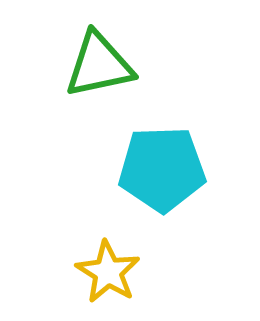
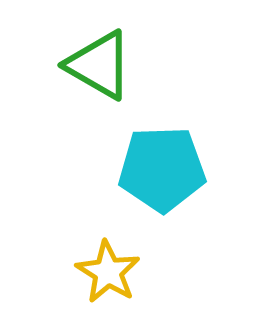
green triangle: rotated 42 degrees clockwise
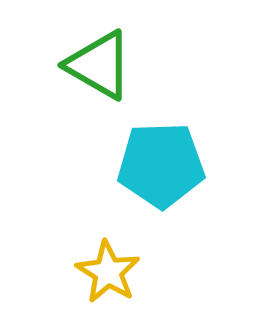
cyan pentagon: moved 1 px left, 4 px up
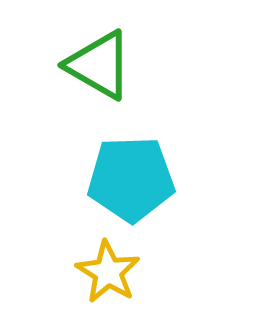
cyan pentagon: moved 30 px left, 14 px down
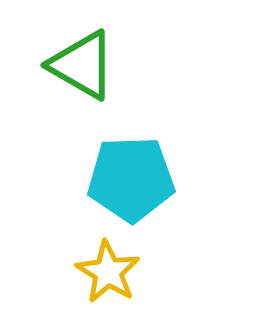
green triangle: moved 17 px left
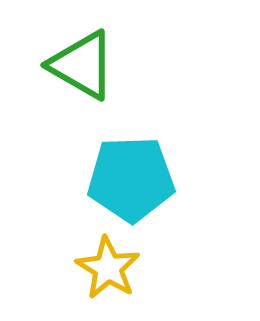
yellow star: moved 4 px up
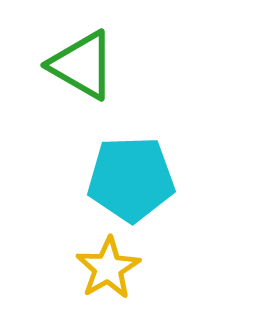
yellow star: rotated 10 degrees clockwise
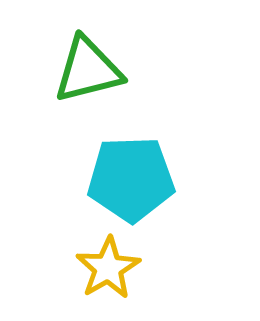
green triangle: moved 6 px right, 5 px down; rotated 44 degrees counterclockwise
